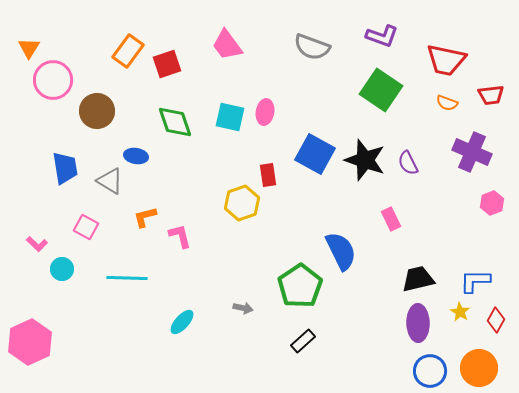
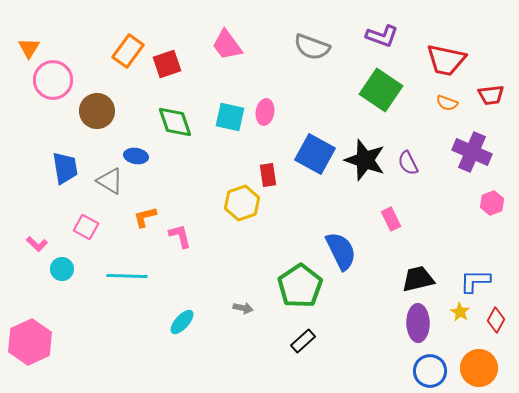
cyan line at (127, 278): moved 2 px up
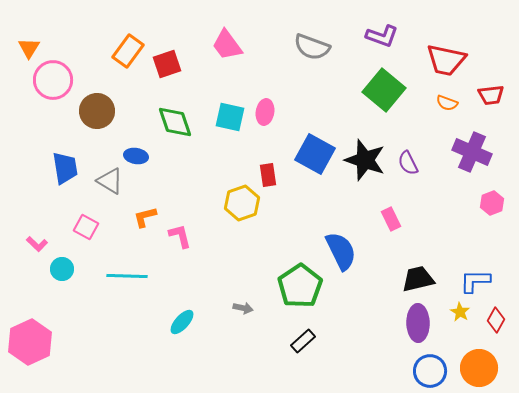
green square at (381, 90): moved 3 px right; rotated 6 degrees clockwise
